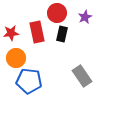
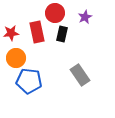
red circle: moved 2 px left
gray rectangle: moved 2 px left, 1 px up
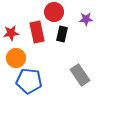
red circle: moved 1 px left, 1 px up
purple star: moved 1 px right, 2 px down; rotated 24 degrees clockwise
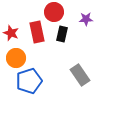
red star: rotated 28 degrees clockwise
blue pentagon: rotated 25 degrees counterclockwise
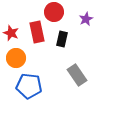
purple star: rotated 24 degrees counterclockwise
black rectangle: moved 5 px down
gray rectangle: moved 3 px left
blue pentagon: moved 5 px down; rotated 25 degrees clockwise
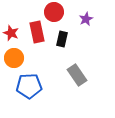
orange circle: moved 2 px left
blue pentagon: rotated 10 degrees counterclockwise
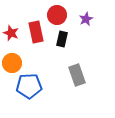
red circle: moved 3 px right, 3 px down
red rectangle: moved 1 px left
orange circle: moved 2 px left, 5 px down
gray rectangle: rotated 15 degrees clockwise
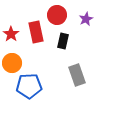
red star: moved 1 px down; rotated 14 degrees clockwise
black rectangle: moved 1 px right, 2 px down
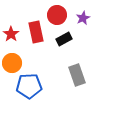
purple star: moved 3 px left, 1 px up
black rectangle: moved 1 px right, 2 px up; rotated 49 degrees clockwise
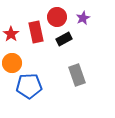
red circle: moved 2 px down
